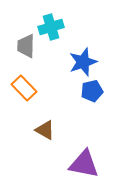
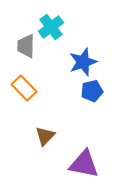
cyan cross: rotated 20 degrees counterclockwise
brown triangle: moved 6 px down; rotated 45 degrees clockwise
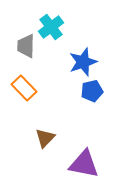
brown triangle: moved 2 px down
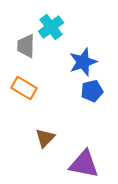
orange rectangle: rotated 15 degrees counterclockwise
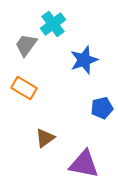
cyan cross: moved 2 px right, 3 px up
gray trapezoid: moved 1 px up; rotated 35 degrees clockwise
blue star: moved 1 px right, 2 px up
blue pentagon: moved 10 px right, 17 px down
brown triangle: rotated 10 degrees clockwise
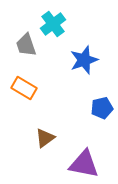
gray trapezoid: rotated 55 degrees counterclockwise
